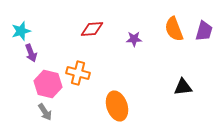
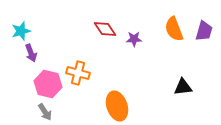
red diamond: moved 13 px right; rotated 60 degrees clockwise
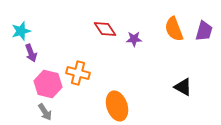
black triangle: rotated 36 degrees clockwise
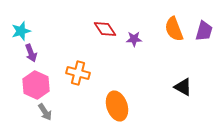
pink hexagon: moved 12 px left, 1 px down; rotated 12 degrees clockwise
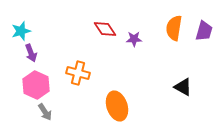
orange semicircle: moved 1 px up; rotated 30 degrees clockwise
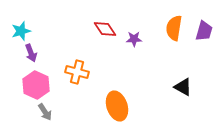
orange cross: moved 1 px left, 1 px up
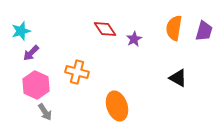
purple star: rotated 28 degrees counterclockwise
purple arrow: rotated 66 degrees clockwise
black triangle: moved 5 px left, 9 px up
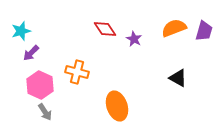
orange semicircle: rotated 60 degrees clockwise
purple star: rotated 14 degrees counterclockwise
pink hexagon: moved 4 px right
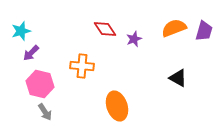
purple star: rotated 21 degrees clockwise
orange cross: moved 5 px right, 6 px up; rotated 10 degrees counterclockwise
pink hexagon: moved 1 px up; rotated 12 degrees counterclockwise
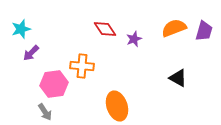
cyan star: moved 2 px up
pink hexagon: moved 14 px right; rotated 20 degrees counterclockwise
